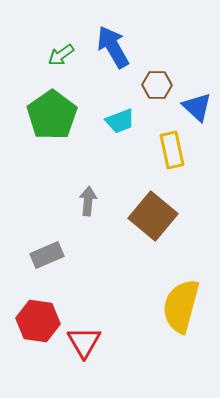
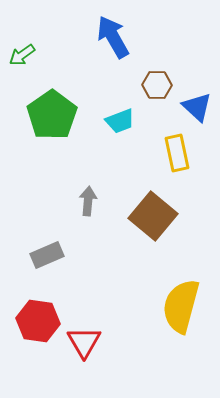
blue arrow: moved 10 px up
green arrow: moved 39 px left
yellow rectangle: moved 5 px right, 3 px down
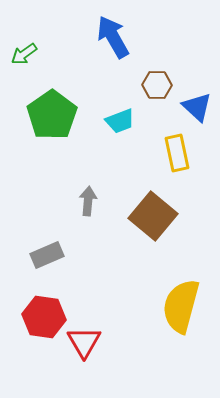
green arrow: moved 2 px right, 1 px up
red hexagon: moved 6 px right, 4 px up
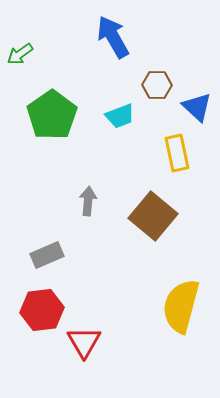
green arrow: moved 4 px left
cyan trapezoid: moved 5 px up
red hexagon: moved 2 px left, 7 px up; rotated 15 degrees counterclockwise
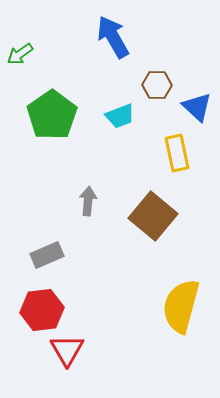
red triangle: moved 17 px left, 8 px down
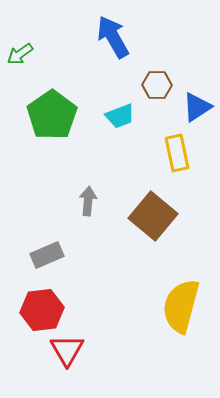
blue triangle: rotated 44 degrees clockwise
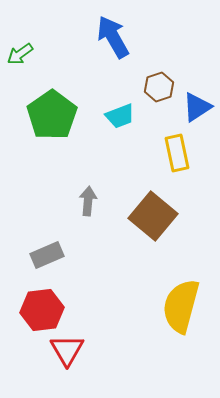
brown hexagon: moved 2 px right, 2 px down; rotated 20 degrees counterclockwise
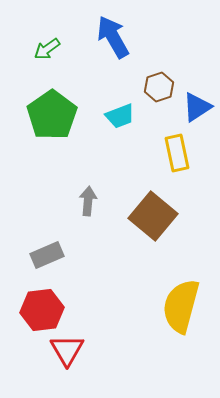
green arrow: moved 27 px right, 5 px up
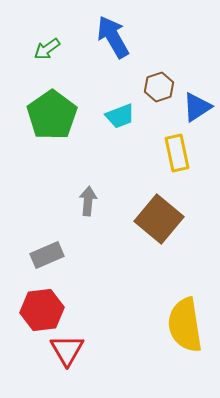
brown square: moved 6 px right, 3 px down
yellow semicircle: moved 4 px right, 19 px down; rotated 24 degrees counterclockwise
